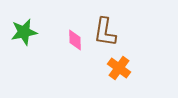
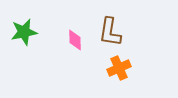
brown L-shape: moved 5 px right
orange cross: rotated 30 degrees clockwise
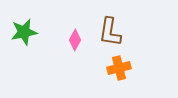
pink diamond: rotated 30 degrees clockwise
orange cross: rotated 10 degrees clockwise
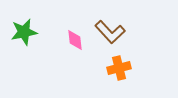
brown L-shape: rotated 52 degrees counterclockwise
pink diamond: rotated 35 degrees counterclockwise
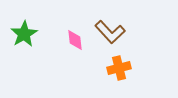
green star: moved 2 px down; rotated 20 degrees counterclockwise
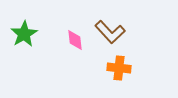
orange cross: rotated 20 degrees clockwise
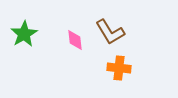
brown L-shape: rotated 12 degrees clockwise
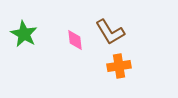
green star: rotated 12 degrees counterclockwise
orange cross: moved 2 px up; rotated 15 degrees counterclockwise
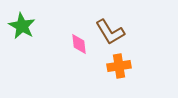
green star: moved 2 px left, 8 px up
pink diamond: moved 4 px right, 4 px down
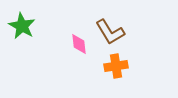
orange cross: moved 3 px left
